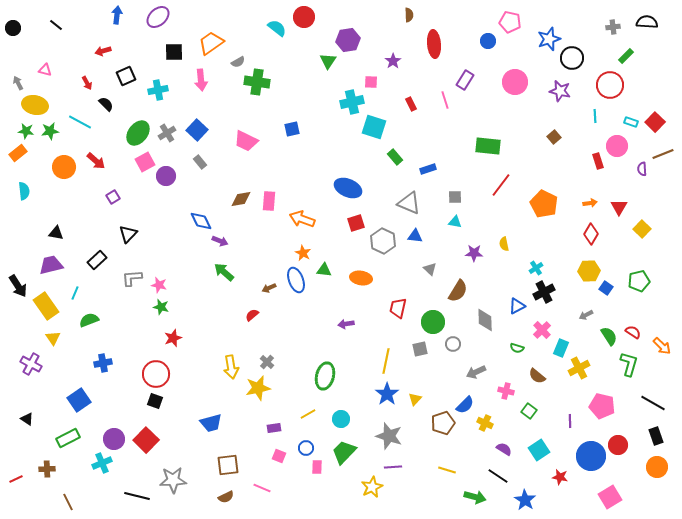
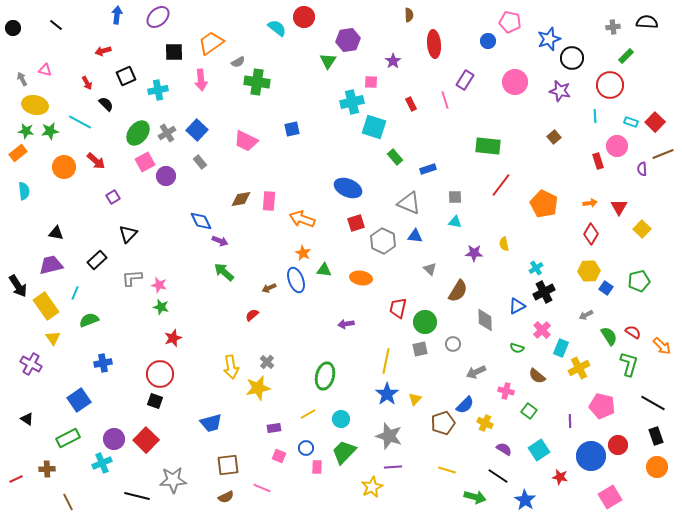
gray arrow at (18, 83): moved 4 px right, 4 px up
green circle at (433, 322): moved 8 px left
red circle at (156, 374): moved 4 px right
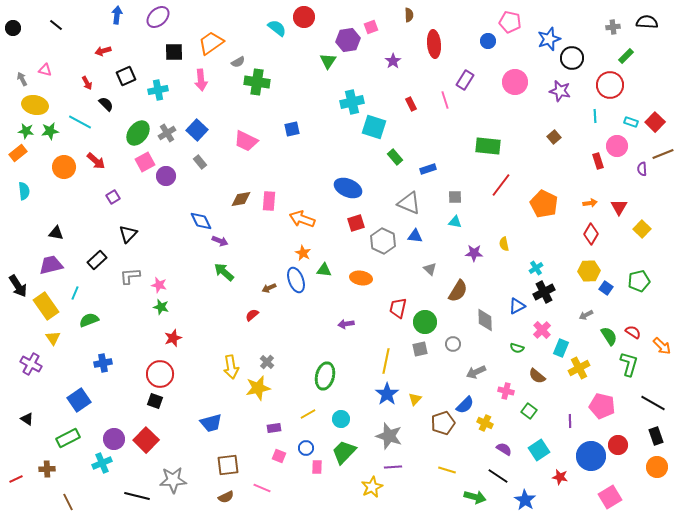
pink square at (371, 82): moved 55 px up; rotated 24 degrees counterclockwise
gray L-shape at (132, 278): moved 2 px left, 2 px up
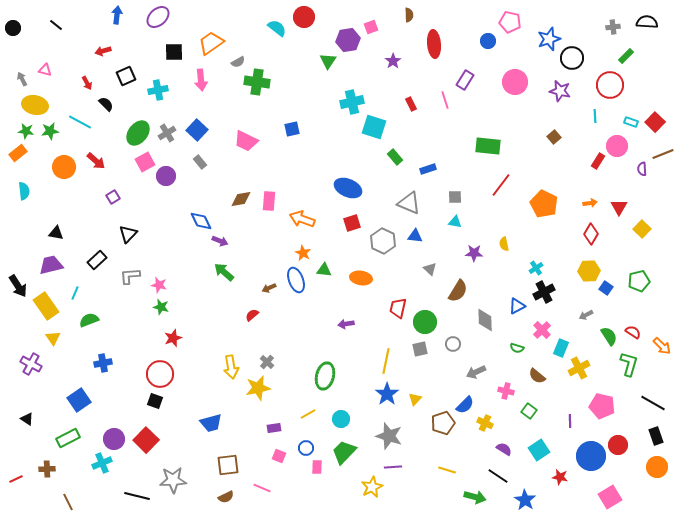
red rectangle at (598, 161): rotated 49 degrees clockwise
red square at (356, 223): moved 4 px left
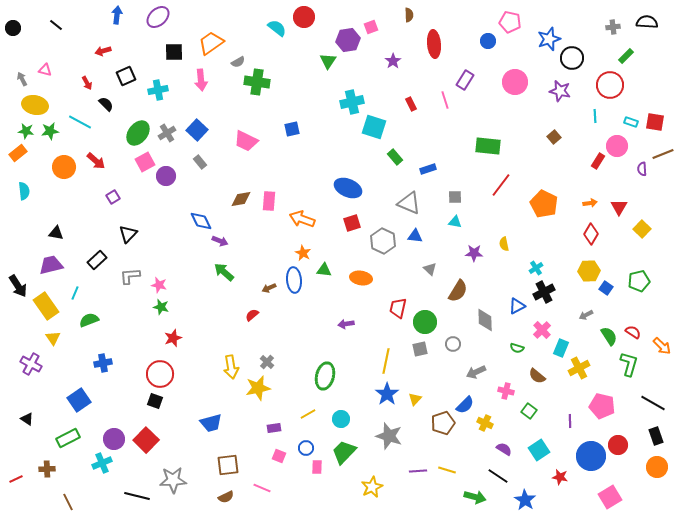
red square at (655, 122): rotated 36 degrees counterclockwise
blue ellipse at (296, 280): moved 2 px left; rotated 15 degrees clockwise
purple line at (393, 467): moved 25 px right, 4 px down
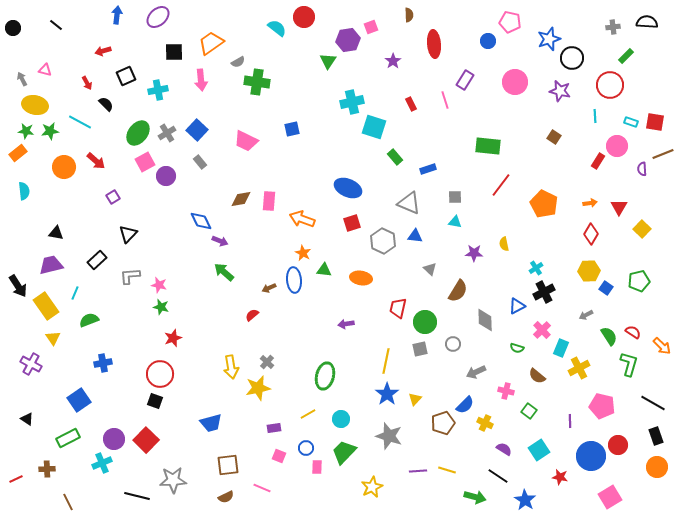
brown square at (554, 137): rotated 16 degrees counterclockwise
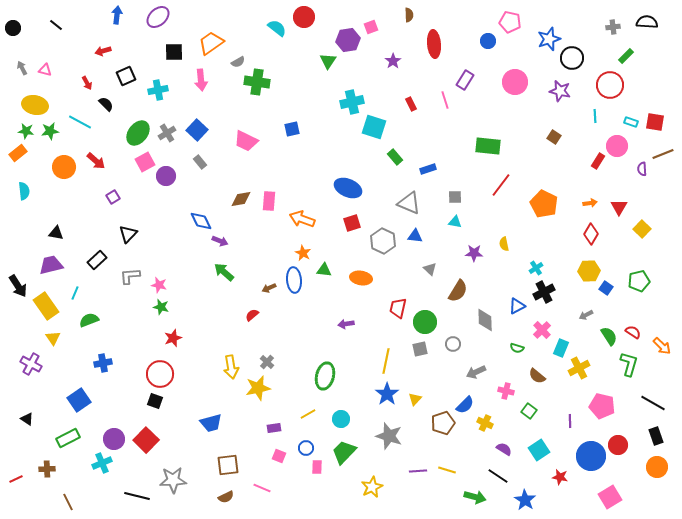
gray arrow at (22, 79): moved 11 px up
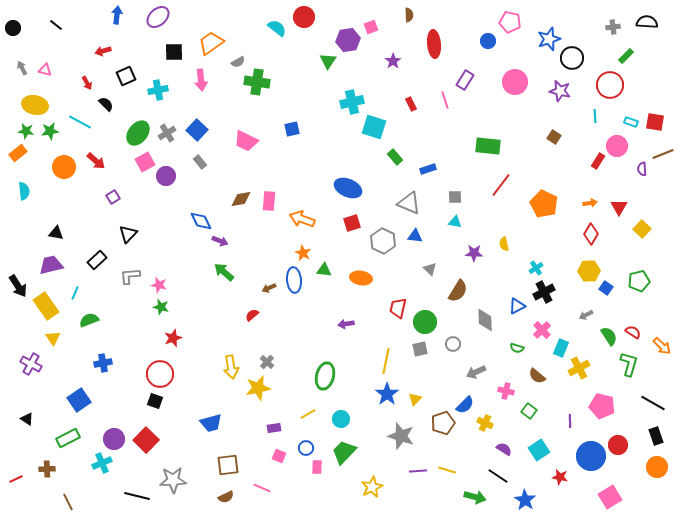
gray star at (389, 436): moved 12 px right
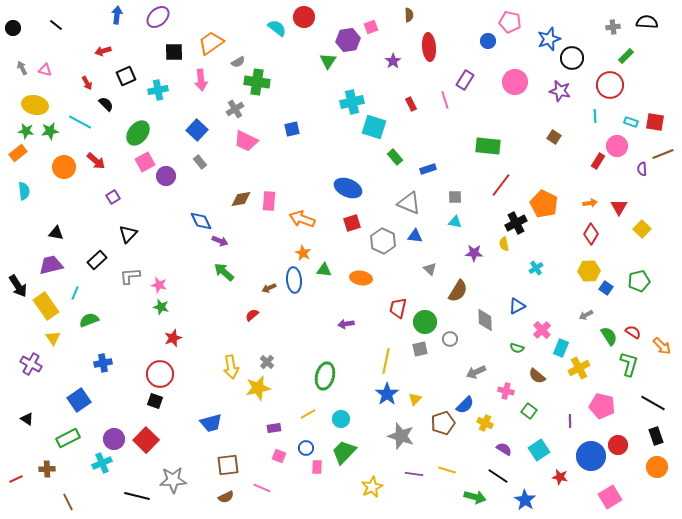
red ellipse at (434, 44): moved 5 px left, 3 px down
gray cross at (167, 133): moved 68 px right, 24 px up
black cross at (544, 292): moved 28 px left, 69 px up
gray circle at (453, 344): moved 3 px left, 5 px up
purple line at (418, 471): moved 4 px left, 3 px down; rotated 12 degrees clockwise
